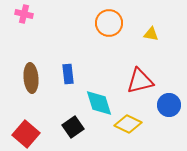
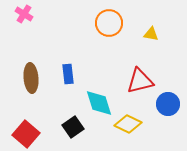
pink cross: rotated 18 degrees clockwise
blue circle: moved 1 px left, 1 px up
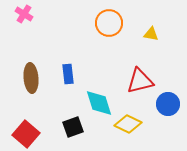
black square: rotated 15 degrees clockwise
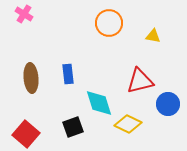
yellow triangle: moved 2 px right, 2 px down
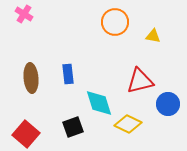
orange circle: moved 6 px right, 1 px up
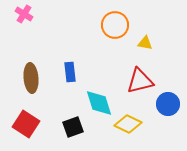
orange circle: moved 3 px down
yellow triangle: moved 8 px left, 7 px down
blue rectangle: moved 2 px right, 2 px up
red square: moved 10 px up; rotated 8 degrees counterclockwise
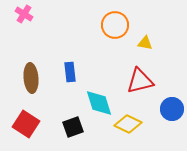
blue circle: moved 4 px right, 5 px down
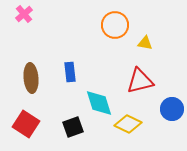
pink cross: rotated 18 degrees clockwise
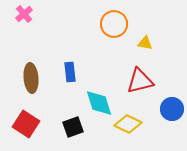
orange circle: moved 1 px left, 1 px up
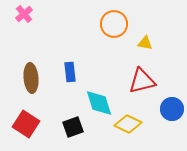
red triangle: moved 2 px right
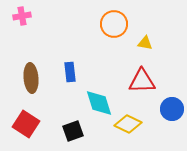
pink cross: moved 2 px left, 2 px down; rotated 30 degrees clockwise
red triangle: rotated 12 degrees clockwise
black square: moved 4 px down
